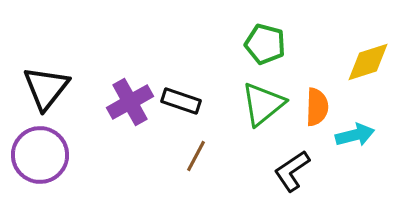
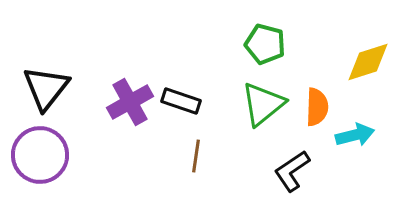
brown line: rotated 20 degrees counterclockwise
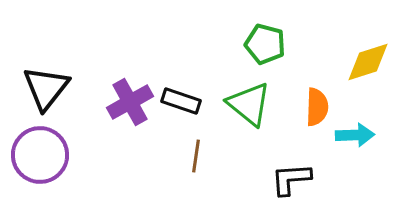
green triangle: moved 14 px left; rotated 42 degrees counterclockwise
cyan arrow: rotated 12 degrees clockwise
black L-shape: moved 1 px left, 8 px down; rotated 30 degrees clockwise
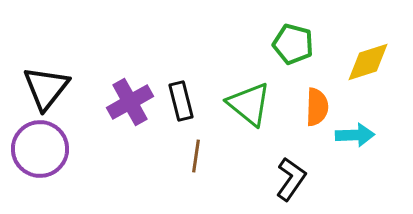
green pentagon: moved 28 px right
black rectangle: rotated 57 degrees clockwise
purple circle: moved 6 px up
black L-shape: rotated 129 degrees clockwise
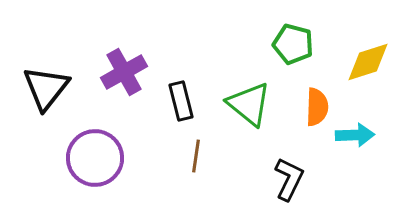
purple cross: moved 6 px left, 30 px up
purple circle: moved 55 px right, 9 px down
black L-shape: moved 2 px left; rotated 9 degrees counterclockwise
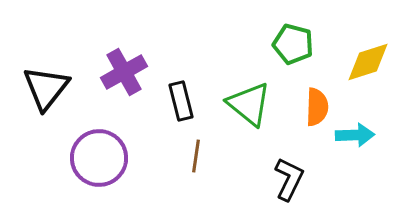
purple circle: moved 4 px right
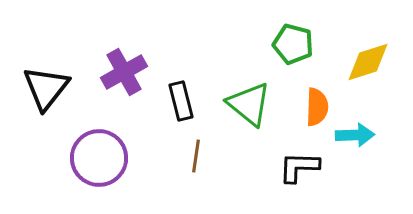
black L-shape: moved 10 px right, 12 px up; rotated 114 degrees counterclockwise
